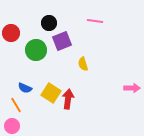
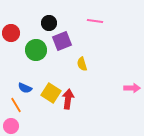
yellow semicircle: moved 1 px left
pink circle: moved 1 px left
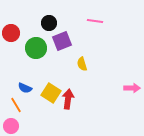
green circle: moved 2 px up
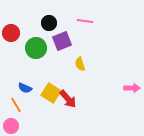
pink line: moved 10 px left
yellow semicircle: moved 2 px left
red arrow: rotated 132 degrees clockwise
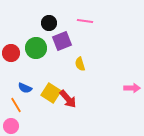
red circle: moved 20 px down
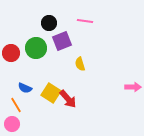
pink arrow: moved 1 px right, 1 px up
pink circle: moved 1 px right, 2 px up
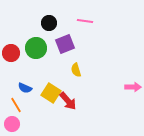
purple square: moved 3 px right, 3 px down
yellow semicircle: moved 4 px left, 6 px down
red arrow: moved 2 px down
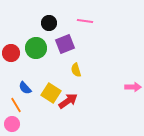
blue semicircle: rotated 24 degrees clockwise
red arrow: rotated 84 degrees counterclockwise
